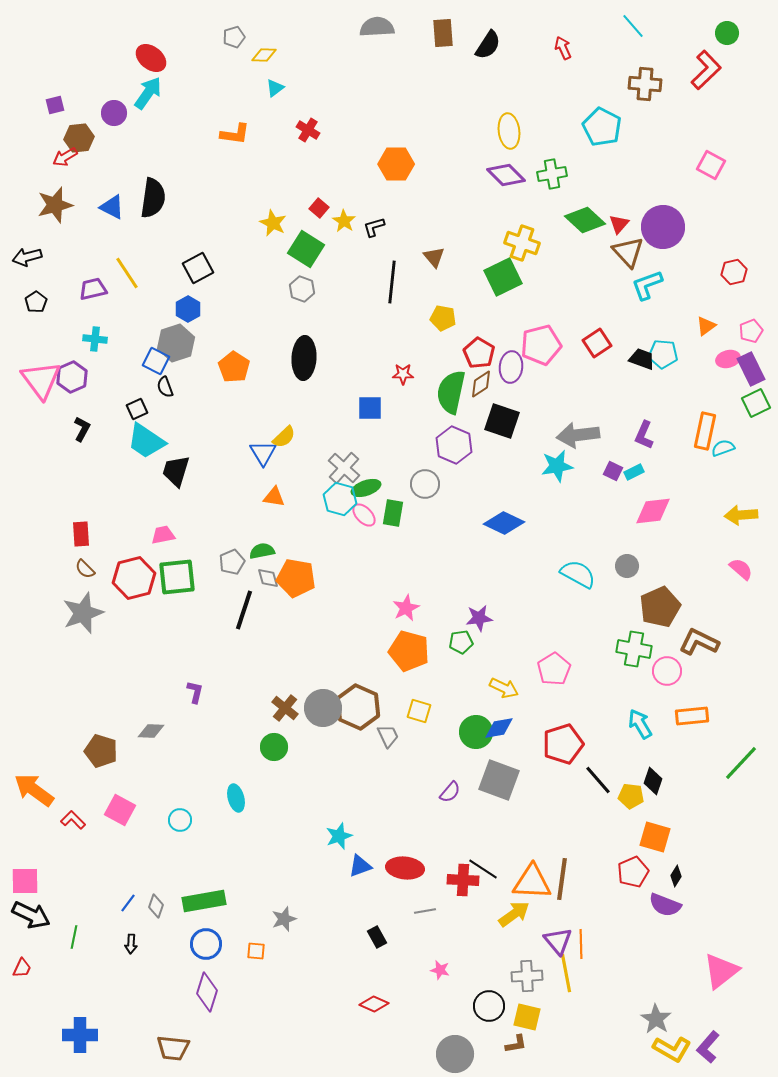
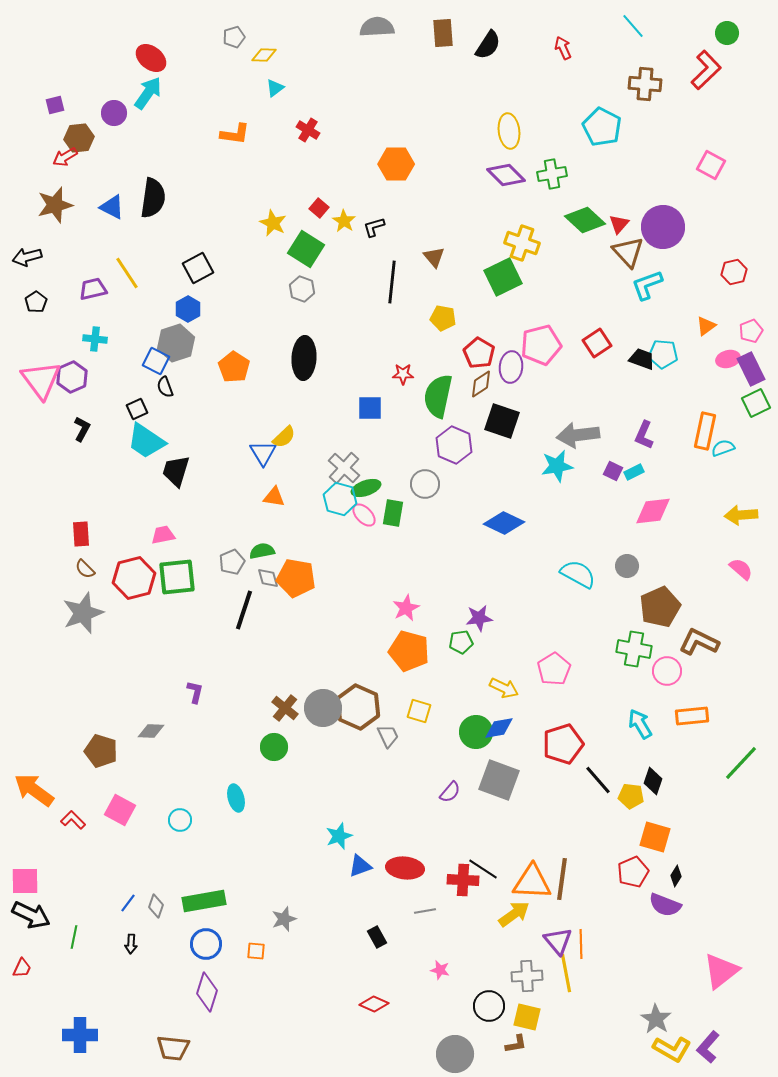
green semicircle at (451, 392): moved 13 px left, 4 px down
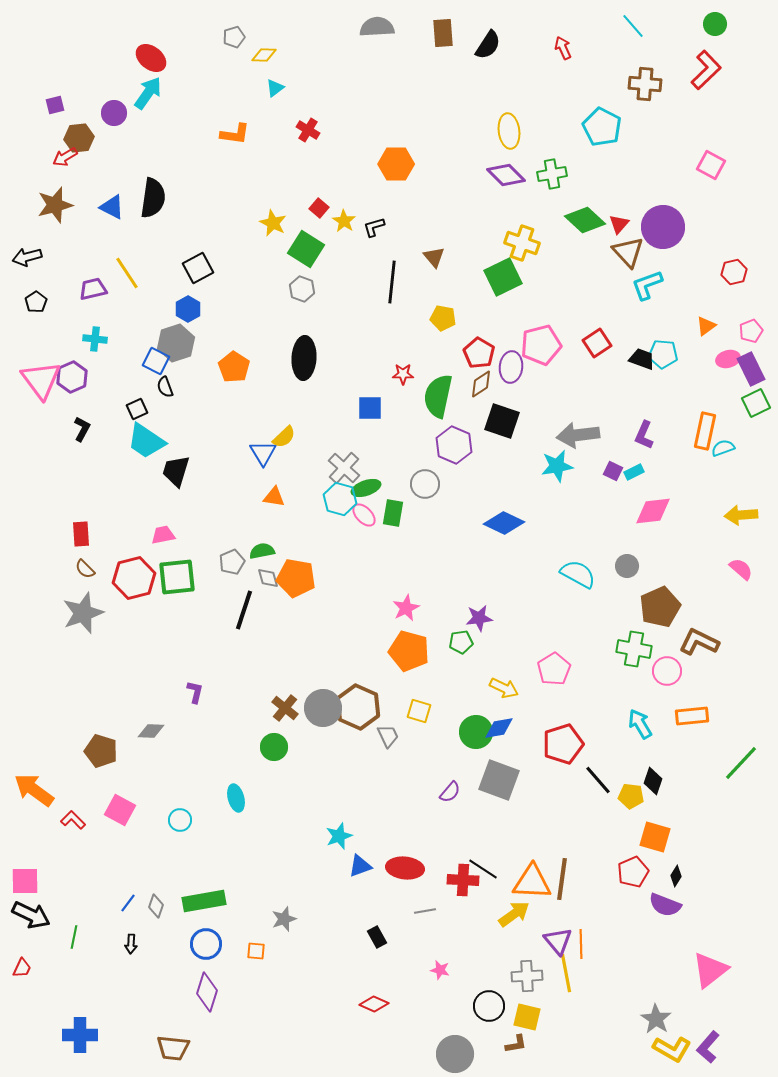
green circle at (727, 33): moved 12 px left, 9 px up
pink triangle at (721, 971): moved 11 px left, 1 px up
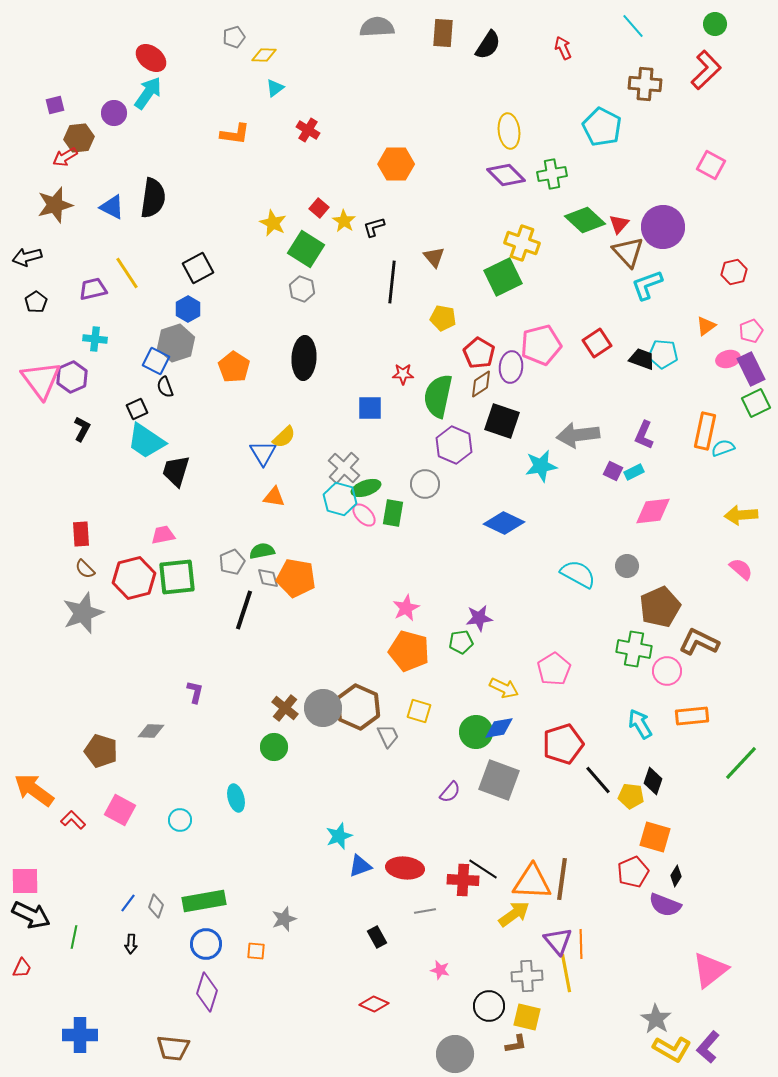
brown rectangle at (443, 33): rotated 8 degrees clockwise
cyan star at (557, 466): moved 16 px left
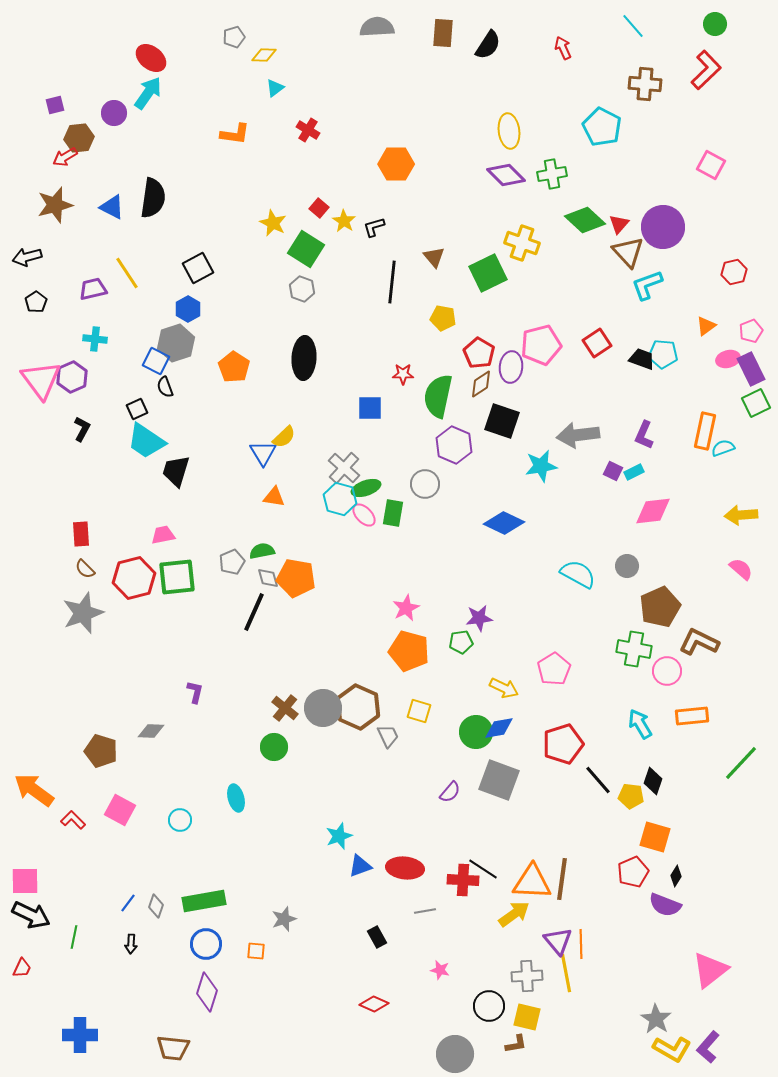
green square at (503, 277): moved 15 px left, 4 px up
black line at (244, 610): moved 10 px right, 2 px down; rotated 6 degrees clockwise
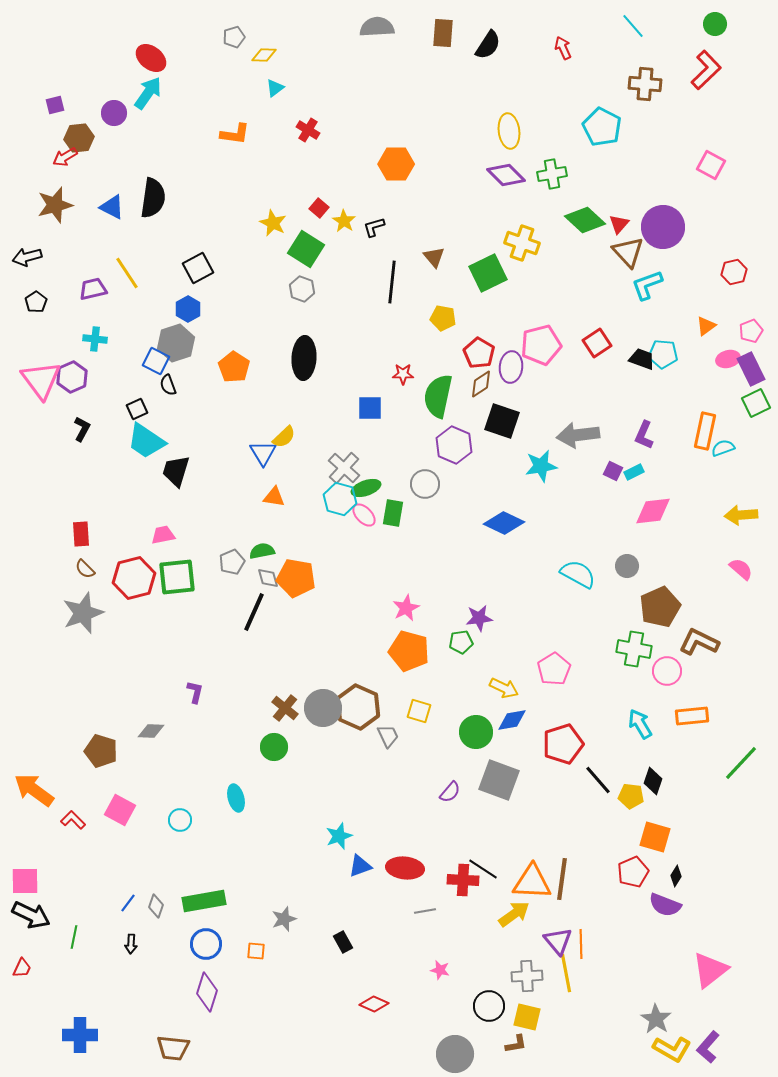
black semicircle at (165, 387): moved 3 px right, 2 px up
blue diamond at (499, 728): moved 13 px right, 8 px up
black rectangle at (377, 937): moved 34 px left, 5 px down
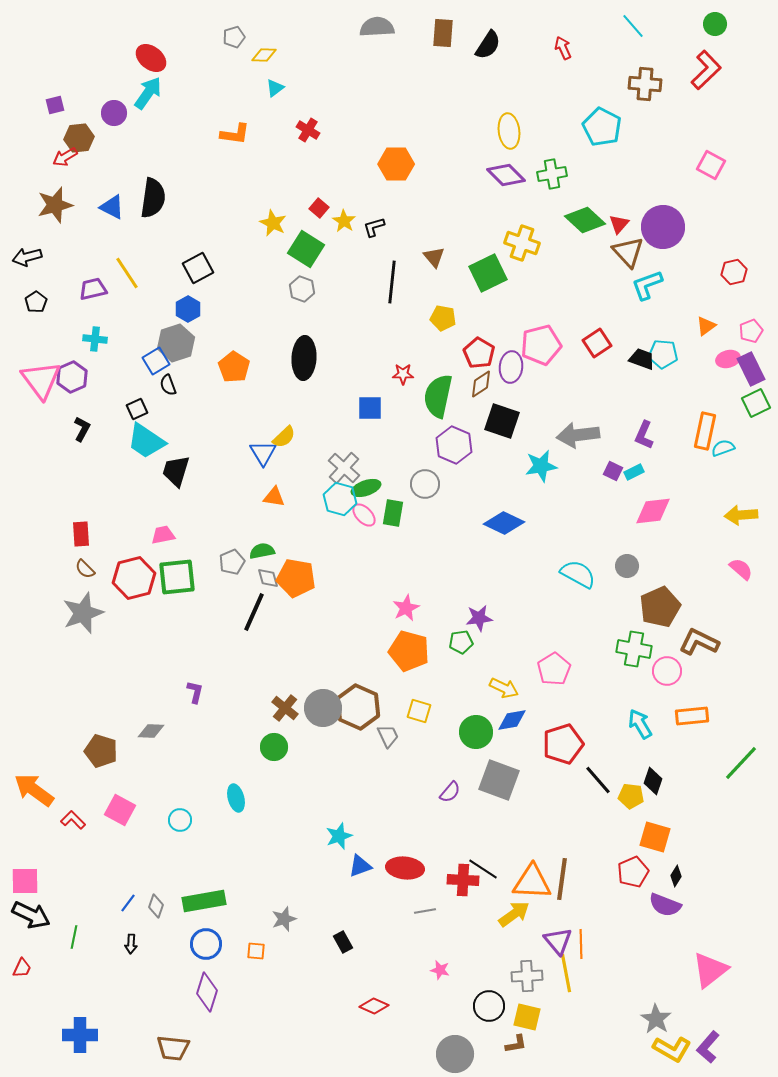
blue square at (156, 361): rotated 32 degrees clockwise
red diamond at (374, 1004): moved 2 px down
